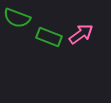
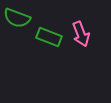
pink arrow: rotated 105 degrees clockwise
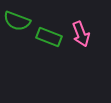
green semicircle: moved 3 px down
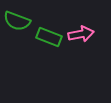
pink arrow: rotated 80 degrees counterclockwise
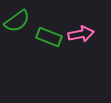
green semicircle: rotated 56 degrees counterclockwise
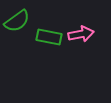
green rectangle: rotated 10 degrees counterclockwise
